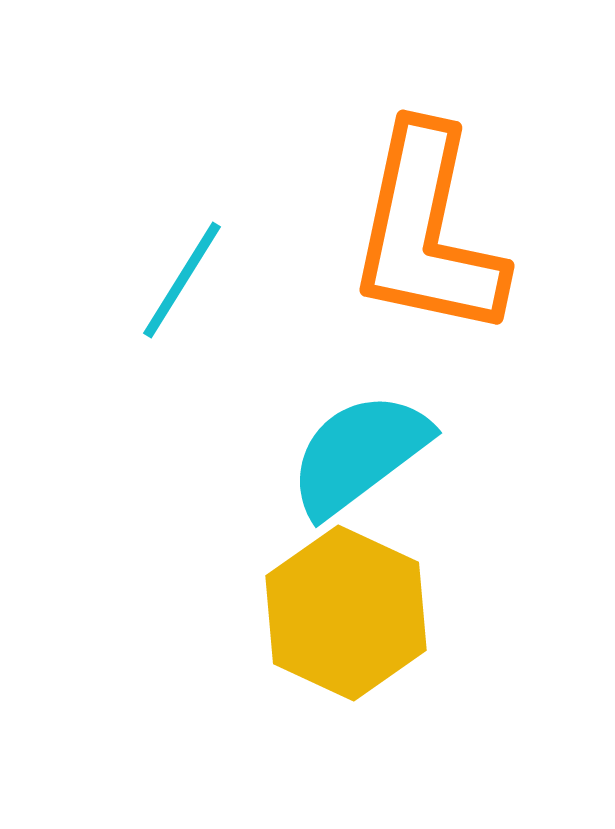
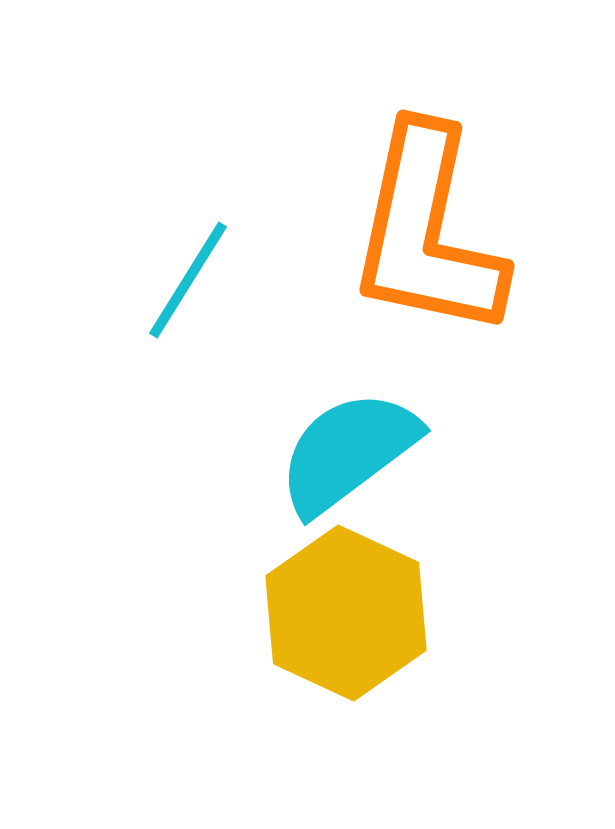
cyan line: moved 6 px right
cyan semicircle: moved 11 px left, 2 px up
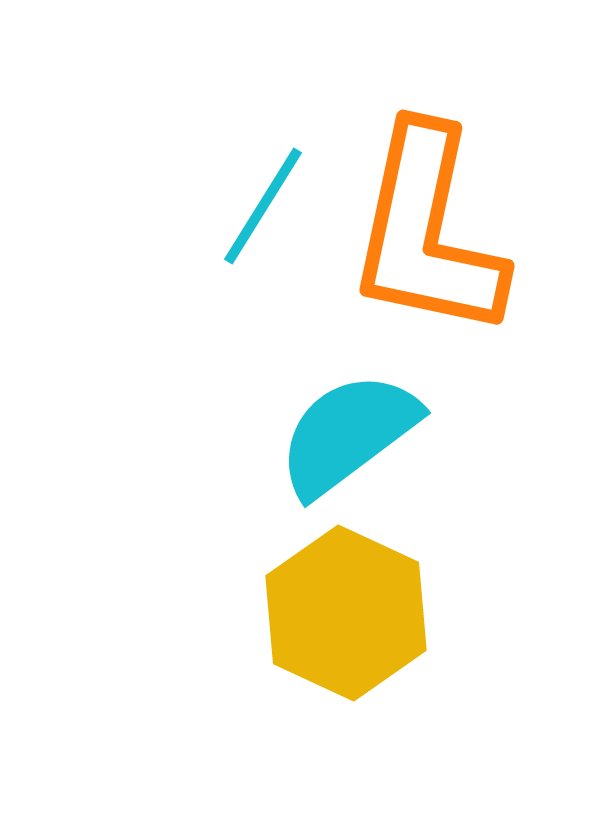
cyan line: moved 75 px right, 74 px up
cyan semicircle: moved 18 px up
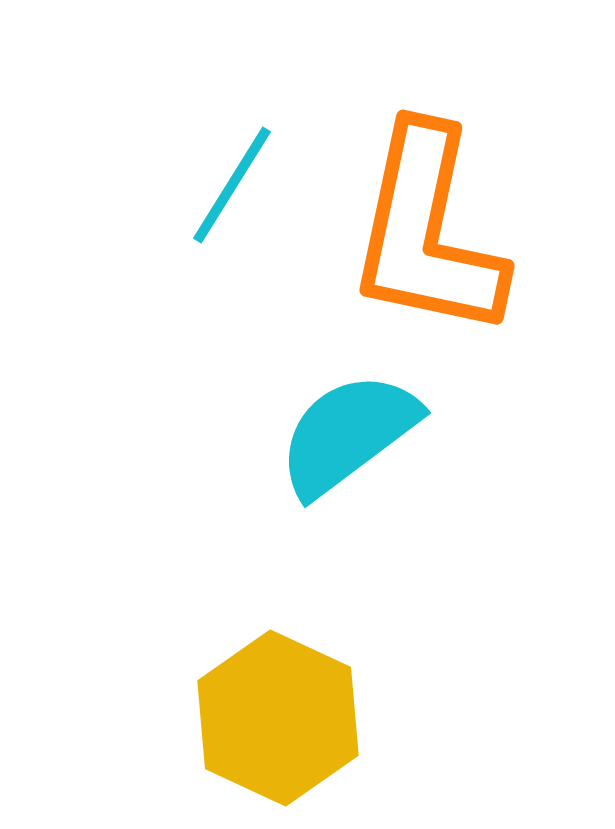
cyan line: moved 31 px left, 21 px up
yellow hexagon: moved 68 px left, 105 px down
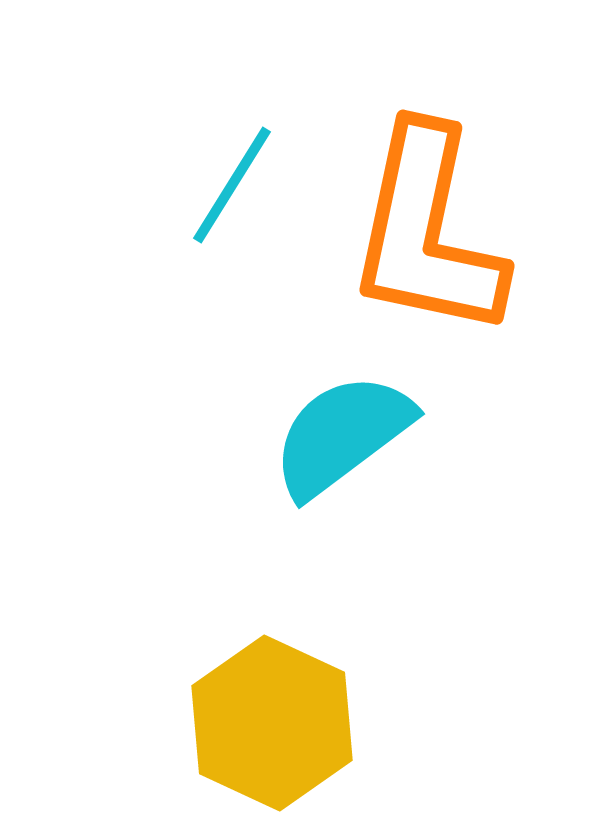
cyan semicircle: moved 6 px left, 1 px down
yellow hexagon: moved 6 px left, 5 px down
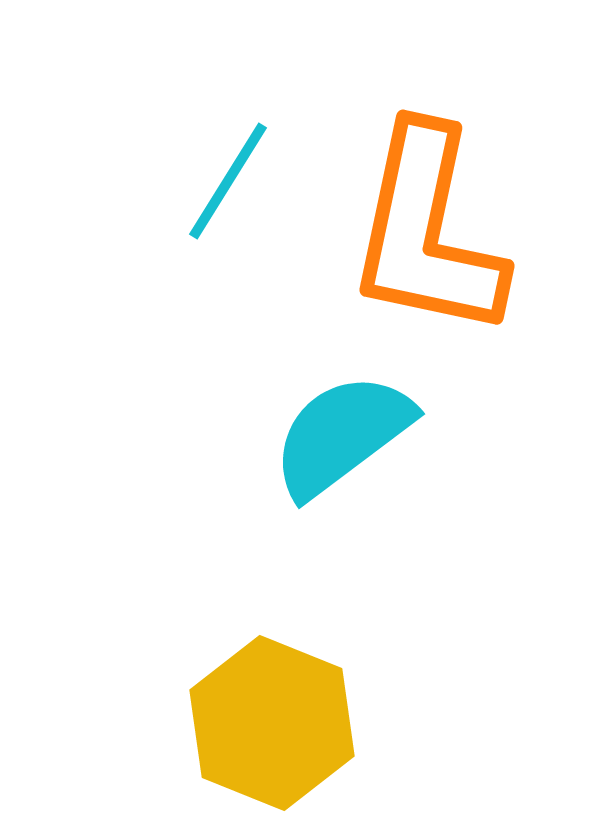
cyan line: moved 4 px left, 4 px up
yellow hexagon: rotated 3 degrees counterclockwise
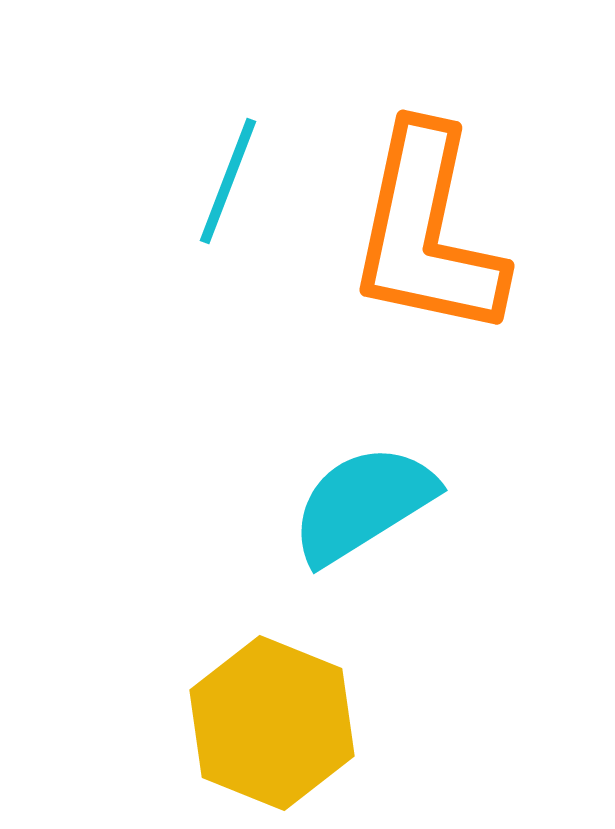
cyan line: rotated 11 degrees counterclockwise
cyan semicircle: moved 21 px right, 69 px down; rotated 5 degrees clockwise
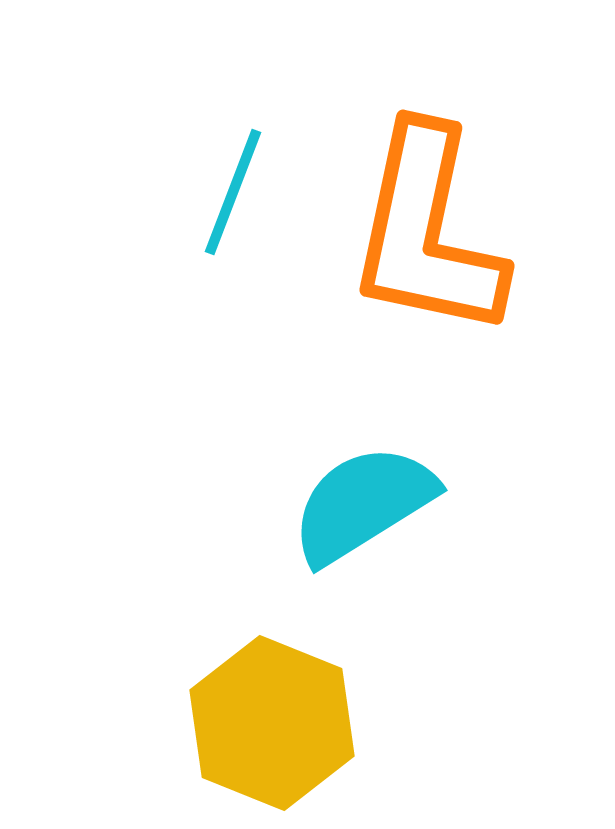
cyan line: moved 5 px right, 11 px down
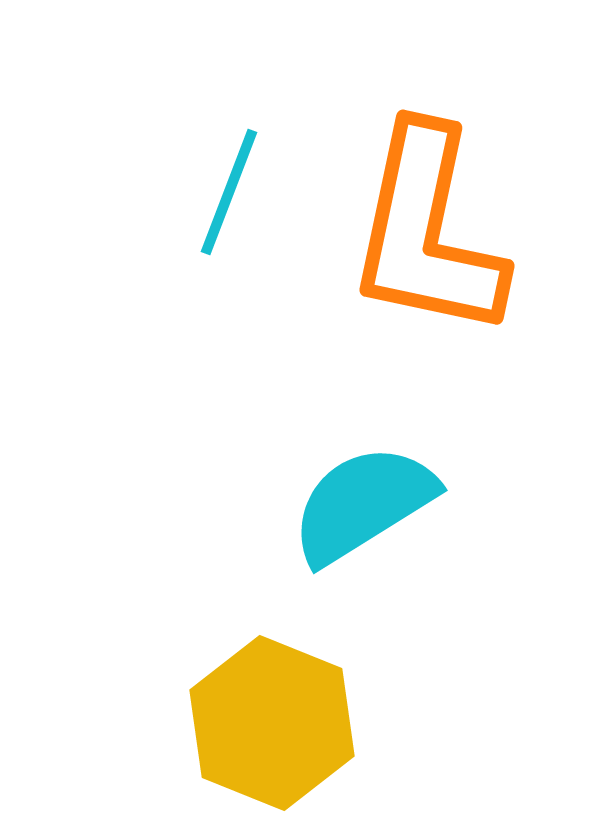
cyan line: moved 4 px left
